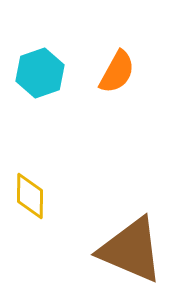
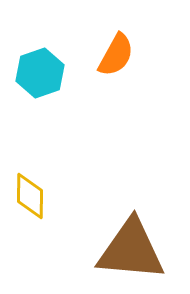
orange semicircle: moved 1 px left, 17 px up
brown triangle: rotated 18 degrees counterclockwise
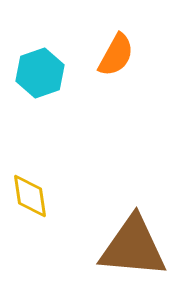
yellow diamond: rotated 9 degrees counterclockwise
brown triangle: moved 2 px right, 3 px up
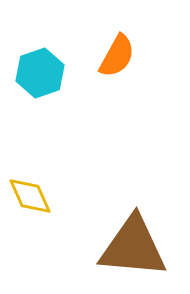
orange semicircle: moved 1 px right, 1 px down
yellow diamond: rotated 15 degrees counterclockwise
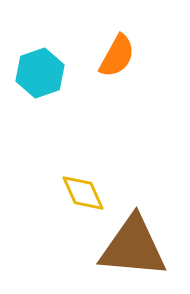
yellow diamond: moved 53 px right, 3 px up
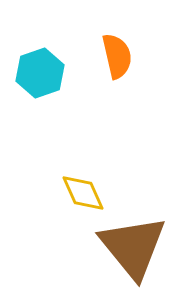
orange semicircle: rotated 42 degrees counterclockwise
brown triangle: rotated 46 degrees clockwise
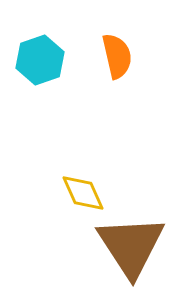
cyan hexagon: moved 13 px up
brown triangle: moved 2 px left, 1 px up; rotated 6 degrees clockwise
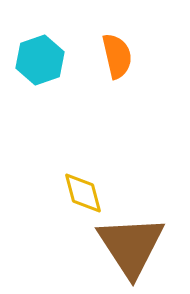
yellow diamond: rotated 9 degrees clockwise
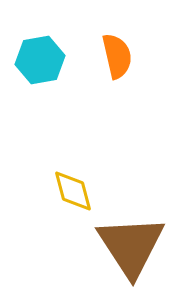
cyan hexagon: rotated 9 degrees clockwise
yellow diamond: moved 10 px left, 2 px up
